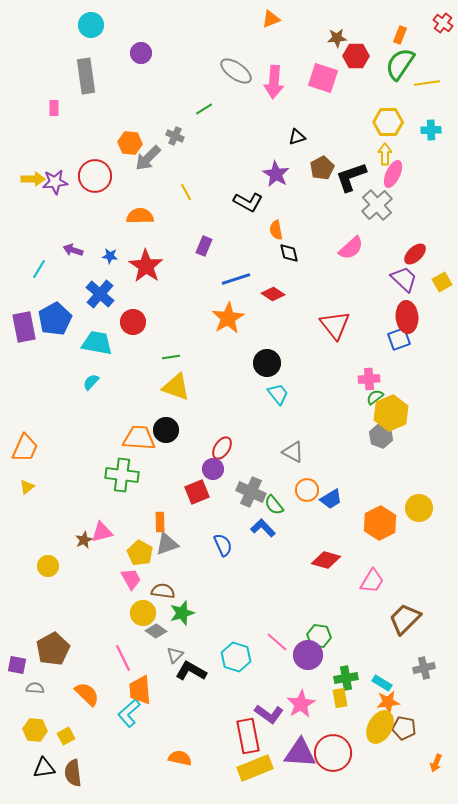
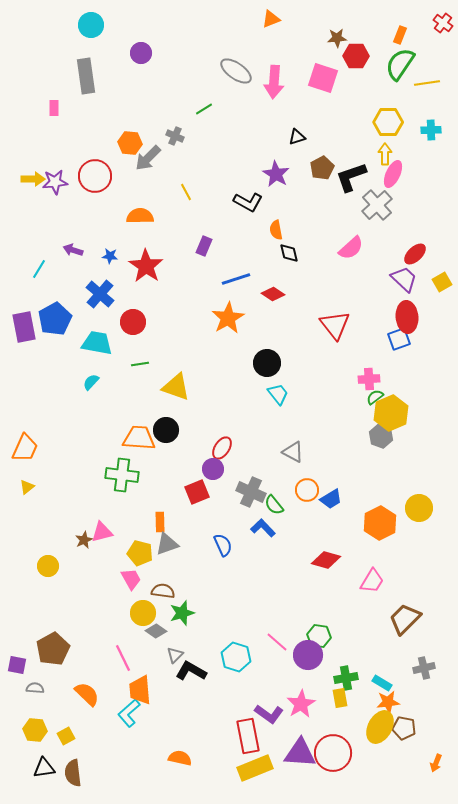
green line at (171, 357): moved 31 px left, 7 px down
yellow pentagon at (140, 553): rotated 15 degrees counterclockwise
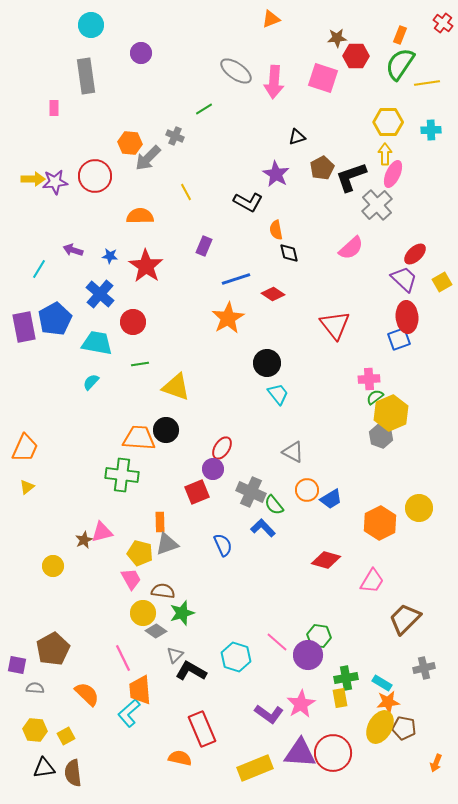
yellow circle at (48, 566): moved 5 px right
red rectangle at (248, 736): moved 46 px left, 7 px up; rotated 12 degrees counterclockwise
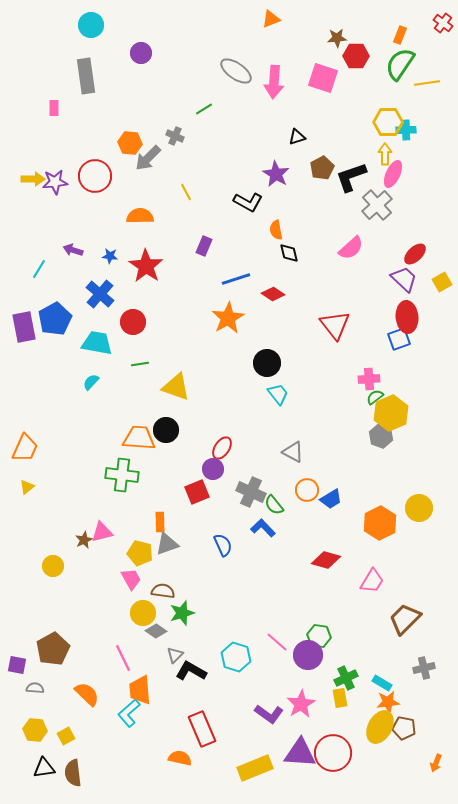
cyan cross at (431, 130): moved 25 px left
green cross at (346, 678): rotated 15 degrees counterclockwise
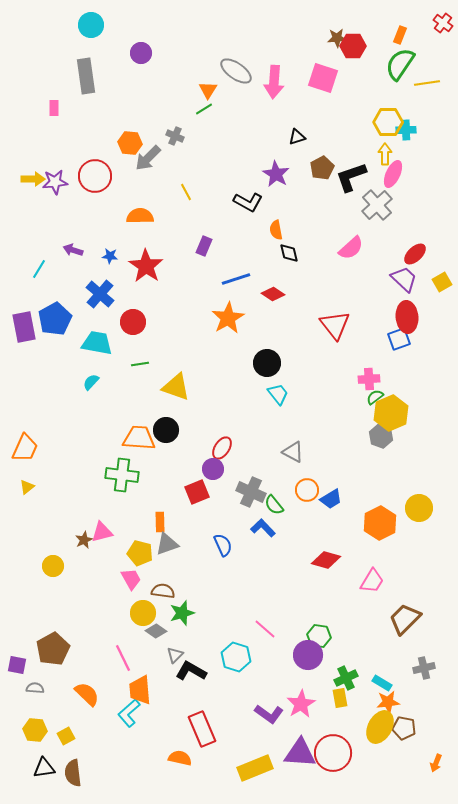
orange triangle at (271, 19): moved 63 px left, 71 px down; rotated 36 degrees counterclockwise
red hexagon at (356, 56): moved 3 px left, 10 px up
pink line at (277, 642): moved 12 px left, 13 px up
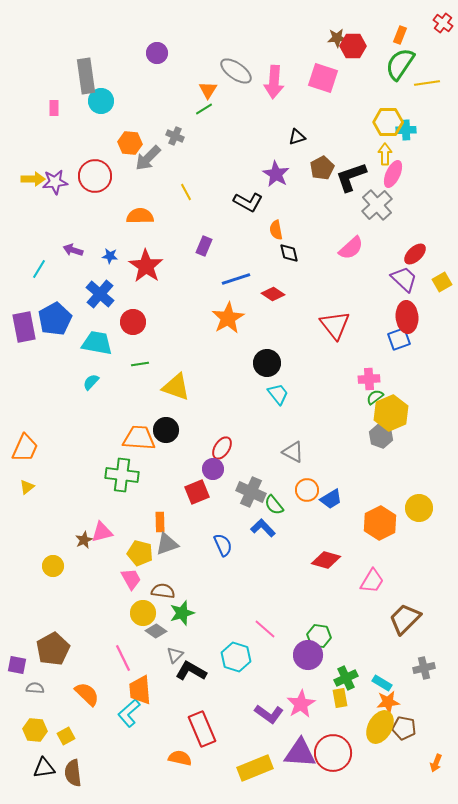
cyan circle at (91, 25): moved 10 px right, 76 px down
purple circle at (141, 53): moved 16 px right
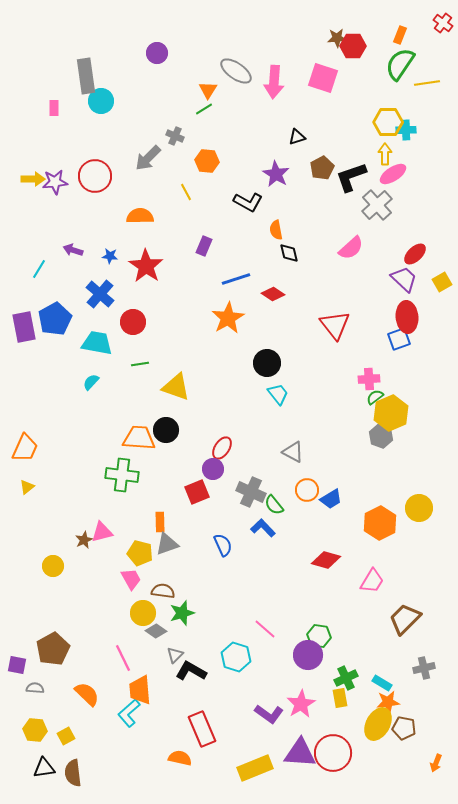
orange hexagon at (130, 143): moved 77 px right, 18 px down
pink ellipse at (393, 174): rotated 32 degrees clockwise
yellow ellipse at (380, 727): moved 2 px left, 3 px up
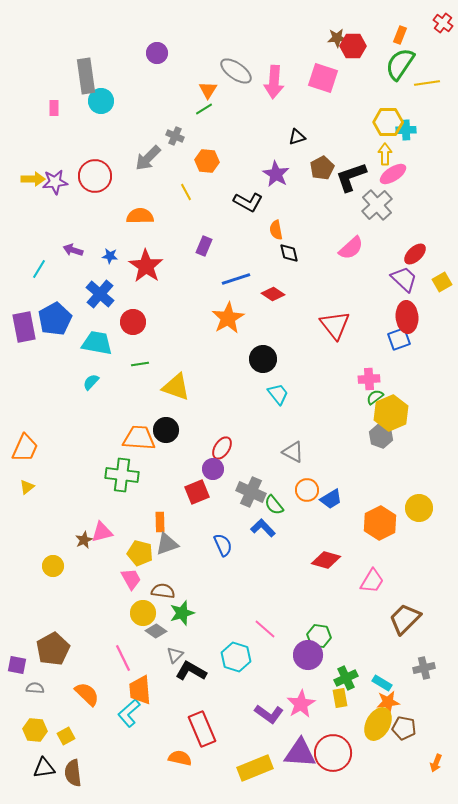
black circle at (267, 363): moved 4 px left, 4 px up
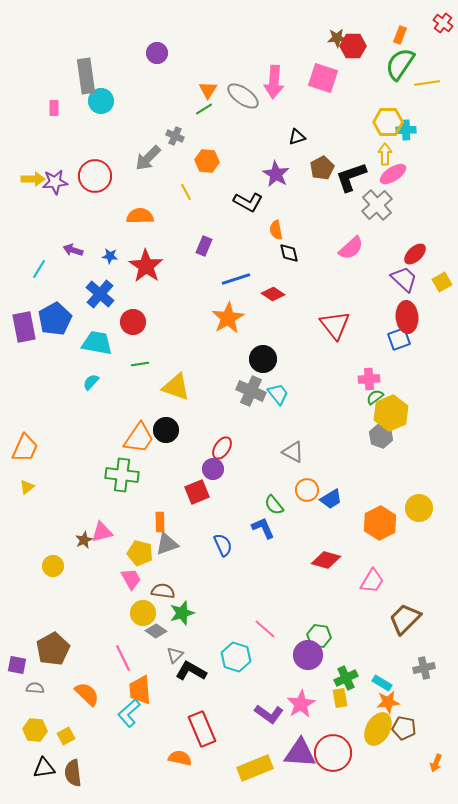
gray ellipse at (236, 71): moved 7 px right, 25 px down
orange trapezoid at (139, 438): rotated 120 degrees clockwise
gray cross at (251, 492): moved 101 px up
blue L-shape at (263, 528): rotated 20 degrees clockwise
yellow ellipse at (378, 724): moved 5 px down
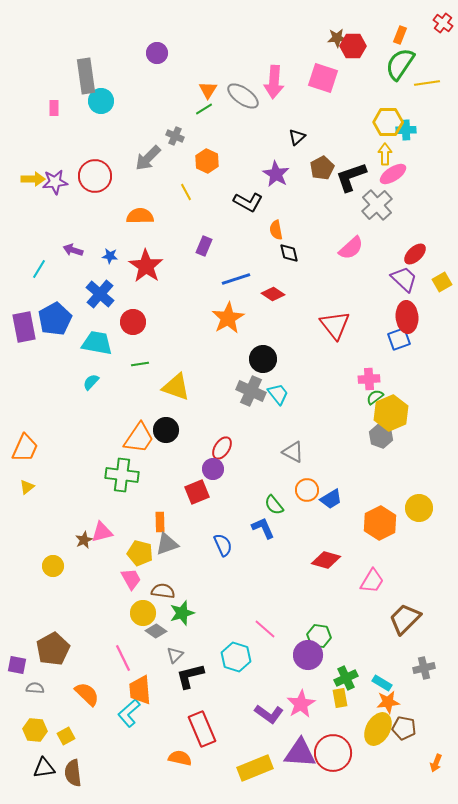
black triangle at (297, 137): rotated 24 degrees counterclockwise
orange hexagon at (207, 161): rotated 20 degrees clockwise
black L-shape at (191, 671): moved 1 px left, 5 px down; rotated 44 degrees counterclockwise
